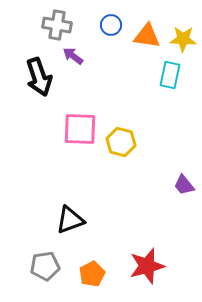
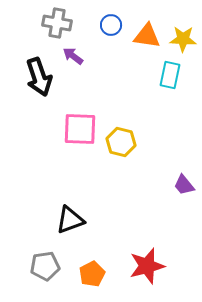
gray cross: moved 2 px up
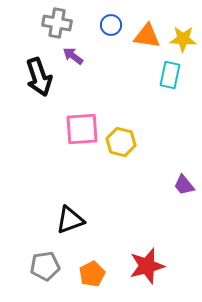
pink square: moved 2 px right; rotated 6 degrees counterclockwise
